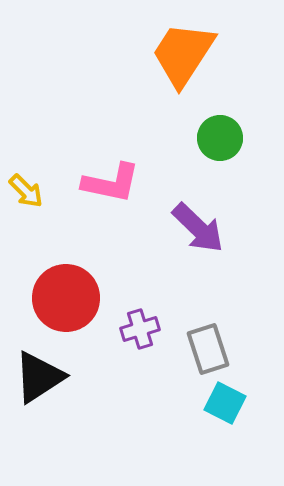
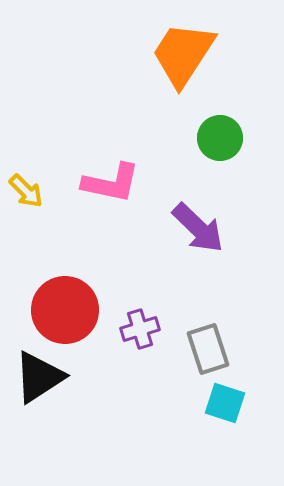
red circle: moved 1 px left, 12 px down
cyan square: rotated 9 degrees counterclockwise
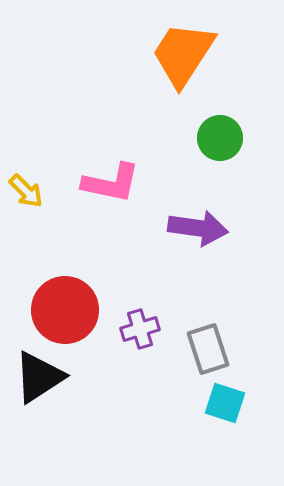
purple arrow: rotated 36 degrees counterclockwise
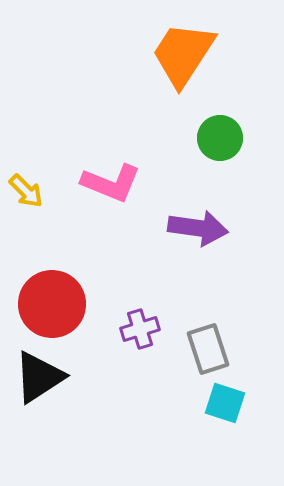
pink L-shape: rotated 10 degrees clockwise
red circle: moved 13 px left, 6 px up
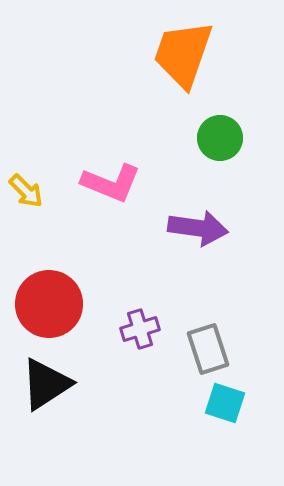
orange trapezoid: rotated 14 degrees counterclockwise
red circle: moved 3 px left
black triangle: moved 7 px right, 7 px down
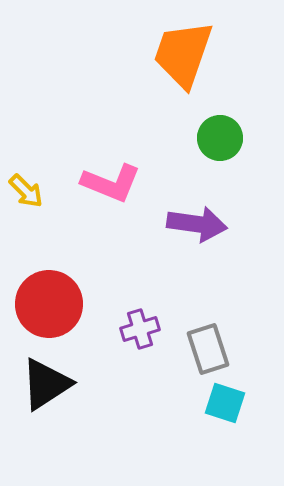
purple arrow: moved 1 px left, 4 px up
